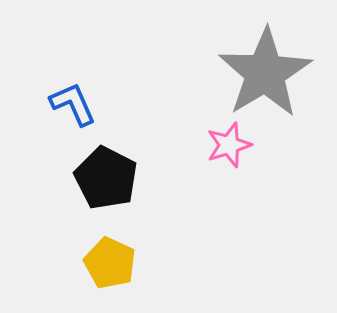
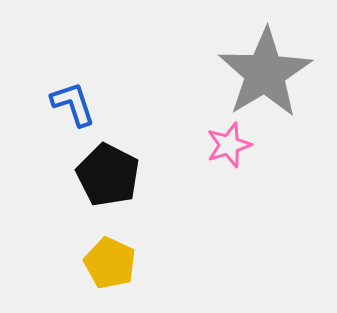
blue L-shape: rotated 6 degrees clockwise
black pentagon: moved 2 px right, 3 px up
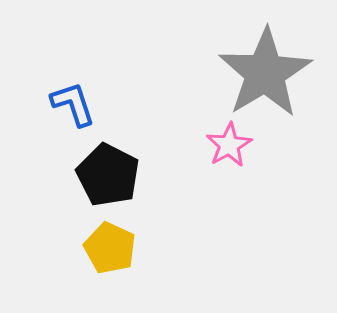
pink star: rotated 12 degrees counterclockwise
yellow pentagon: moved 15 px up
